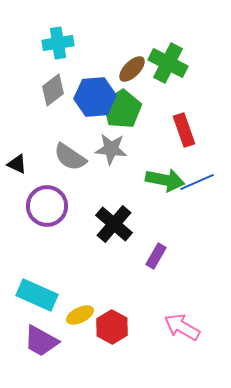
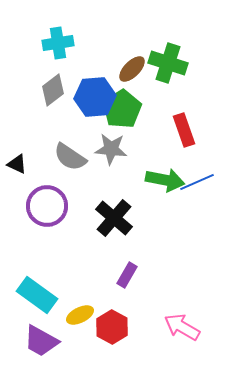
green cross: rotated 9 degrees counterclockwise
black cross: moved 6 px up
purple rectangle: moved 29 px left, 19 px down
cyan rectangle: rotated 12 degrees clockwise
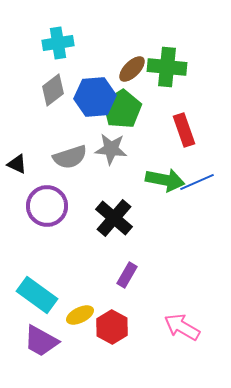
green cross: moved 1 px left, 4 px down; rotated 12 degrees counterclockwise
gray semicircle: rotated 52 degrees counterclockwise
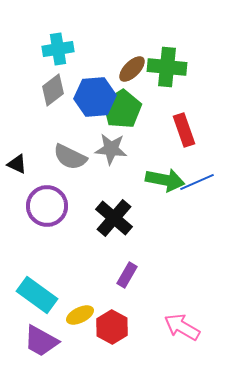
cyan cross: moved 6 px down
gray semicircle: rotated 44 degrees clockwise
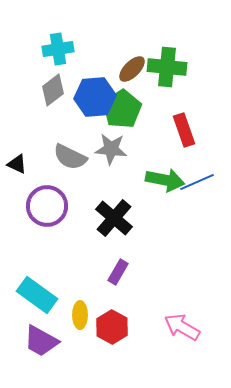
purple rectangle: moved 9 px left, 3 px up
yellow ellipse: rotated 64 degrees counterclockwise
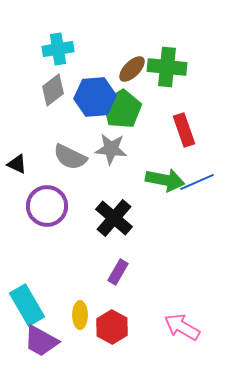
cyan rectangle: moved 10 px left, 10 px down; rotated 24 degrees clockwise
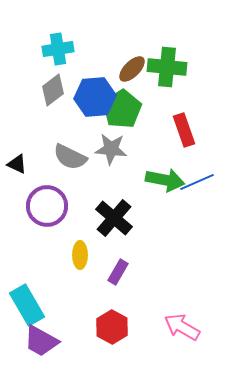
yellow ellipse: moved 60 px up
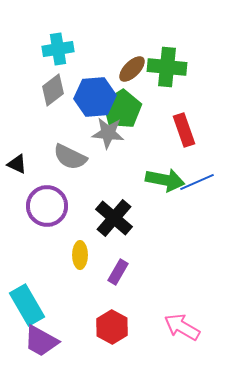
gray star: moved 3 px left, 16 px up
